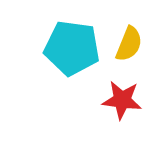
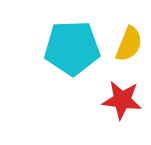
cyan pentagon: rotated 10 degrees counterclockwise
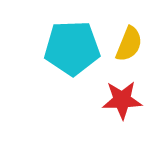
red star: rotated 9 degrees counterclockwise
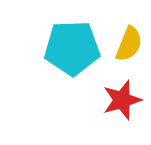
red star: rotated 15 degrees counterclockwise
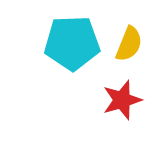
cyan pentagon: moved 5 px up
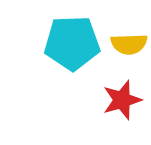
yellow semicircle: rotated 66 degrees clockwise
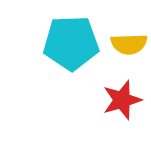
cyan pentagon: moved 1 px left
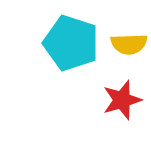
cyan pentagon: rotated 20 degrees clockwise
